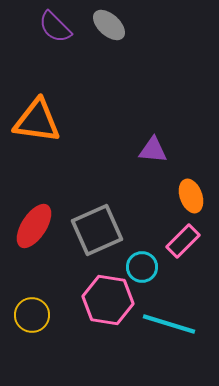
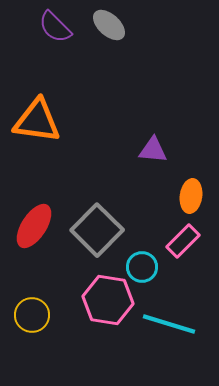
orange ellipse: rotated 28 degrees clockwise
gray square: rotated 21 degrees counterclockwise
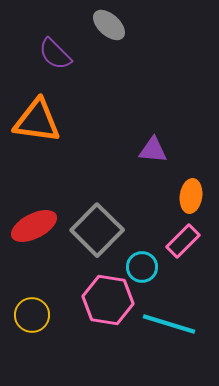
purple semicircle: moved 27 px down
red ellipse: rotated 30 degrees clockwise
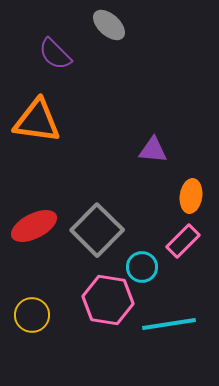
cyan line: rotated 26 degrees counterclockwise
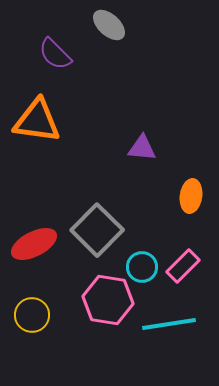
purple triangle: moved 11 px left, 2 px up
red ellipse: moved 18 px down
pink rectangle: moved 25 px down
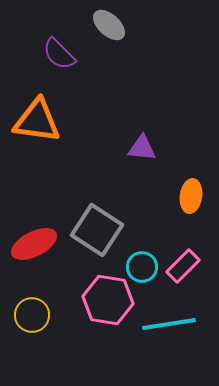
purple semicircle: moved 4 px right
gray square: rotated 12 degrees counterclockwise
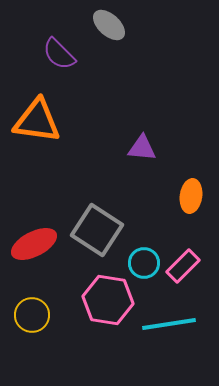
cyan circle: moved 2 px right, 4 px up
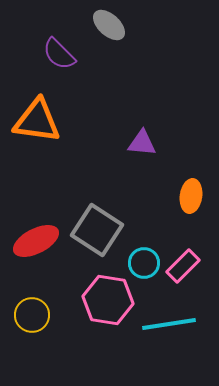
purple triangle: moved 5 px up
red ellipse: moved 2 px right, 3 px up
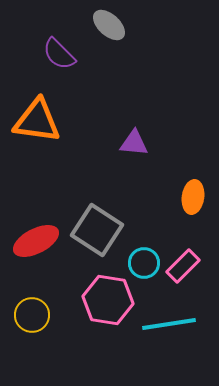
purple triangle: moved 8 px left
orange ellipse: moved 2 px right, 1 px down
